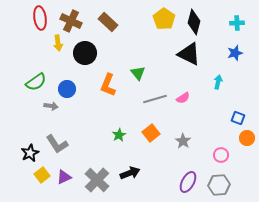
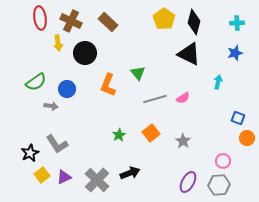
pink circle: moved 2 px right, 6 px down
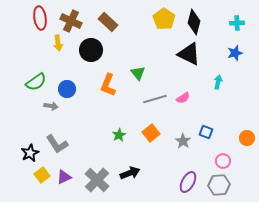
black circle: moved 6 px right, 3 px up
blue square: moved 32 px left, 14 px down
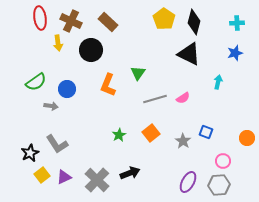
green triangle: rotated 14 degrees clockwise
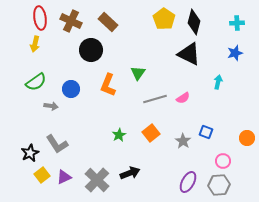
yellow arrow: moved 23 px left, 1 px down; rotated 21 degrees clockwise
blue circle: moved 4 px right
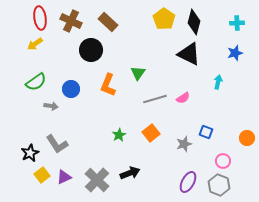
yellow arrow: rotated 42 degrees clockwise
gray star: moved 1 px right, 3 px down; rotated 21 degrees clockwise
gray hexagon: rotated 25 degrees clockwise
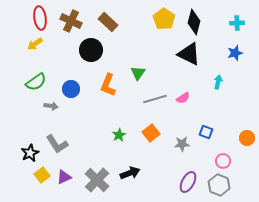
gray star: moved 2 px left; rotated 14 degrees clockwise
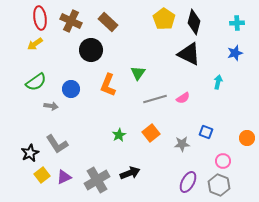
gray cross: rotated 15 degrees clockwise
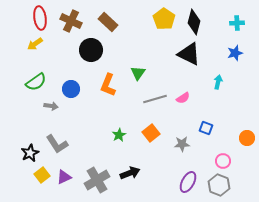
blue square: moved 4 px up
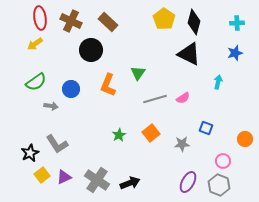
orange circle: moved 2 px left, 1 px down
black arrow: moved 10 px down
gray cross: rotated 25 degrees counterclockwise
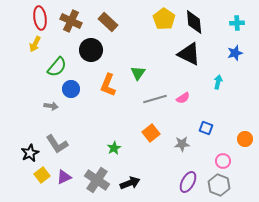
black diamond: rotated 20 degrees counterclockwise
yellow arrow: rotated 28 degrees counterclockwise
green semicircle: moved 21 px right, 15 px up; rotated 15 degrees counterclockwise
green star: moved 5 px left, 13 px down
